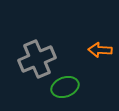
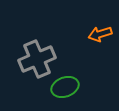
orange arrow: moved 16 px up; rotated 20 degrees counterclockwise
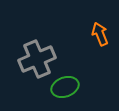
orange arrow: rotated 85 degrees clockwise
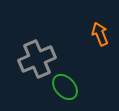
green ellipse: rotated 68 degrees clockwise
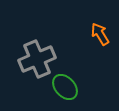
orange arrow: rotated 10 degrees counterclockwise
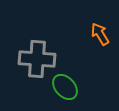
gray cross: rotated 27 degrees clockwise
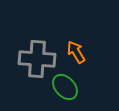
orange arrow: moved 24 px left, 18 px down
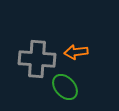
orange arrow: rotated 65 degrees counterclockwise
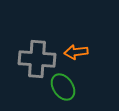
green ellipse: moved 2 px left; rotated 8 degrees clockwise
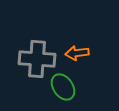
orange arrow: moved 1 px right, 1 px down
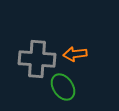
orange arrow: moved 2 px left, 1 px down
